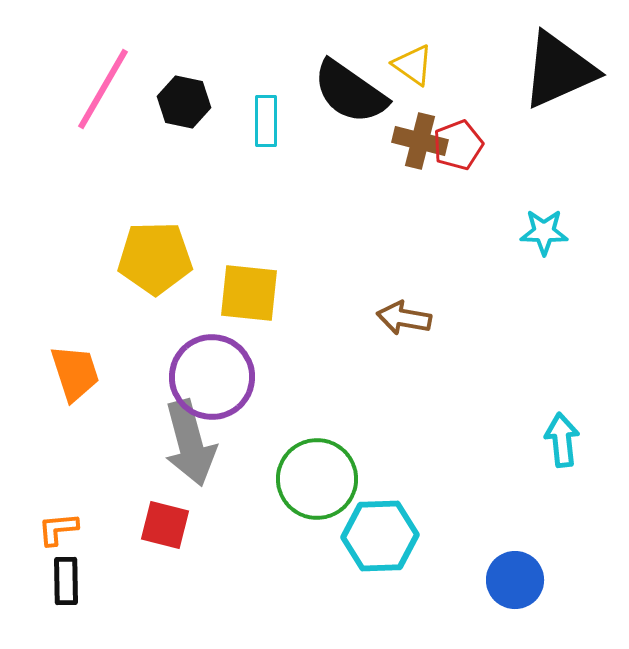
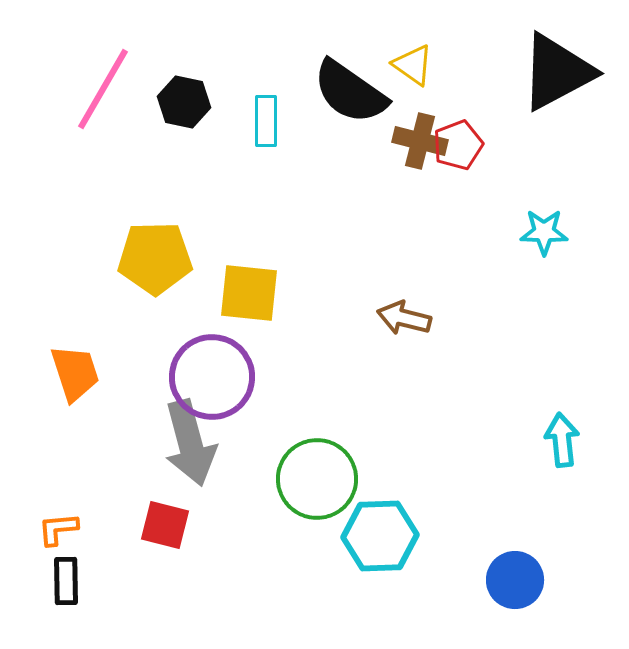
black triangle: moved 2 px left, 2 px down; rotated 4 degrees counterclockwise
brown arrow: rotated 4 degrees clockwise
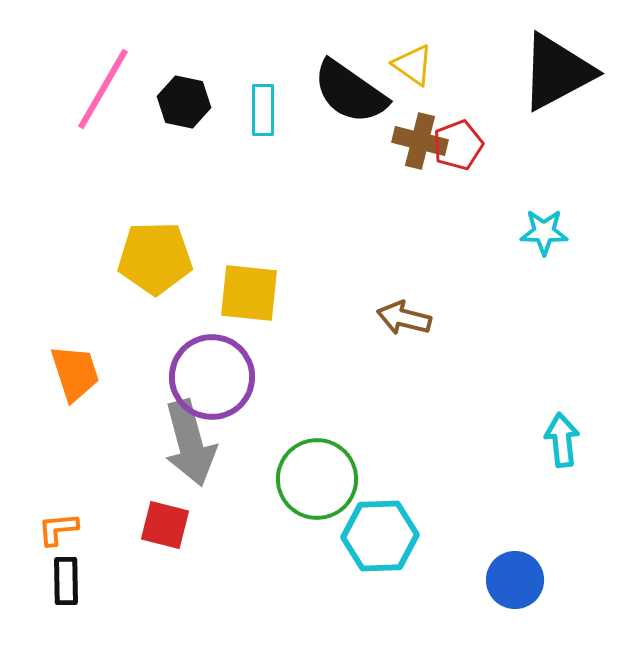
cyan rectangle: moved 3 px left, 11 px up
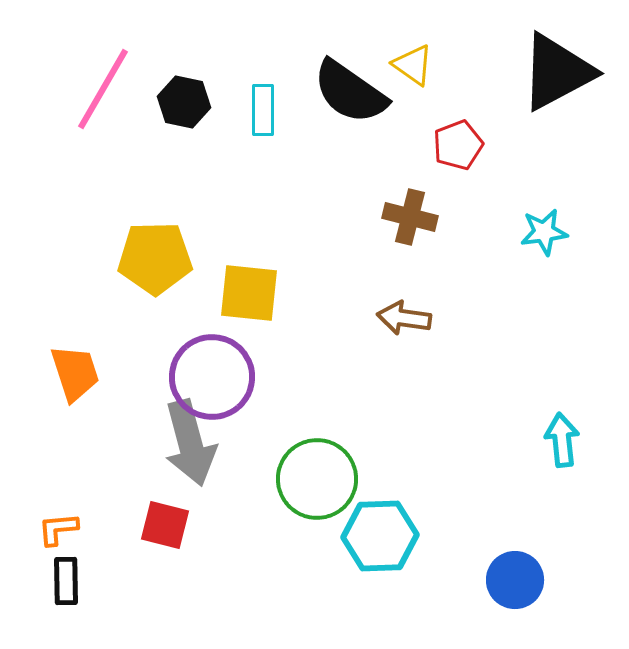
brown cross: moved 10 px left, 76 px down
cyan star: rotated 9 degrees counterclockwise
brown arrow: rotated 6 degrees counterclockwise
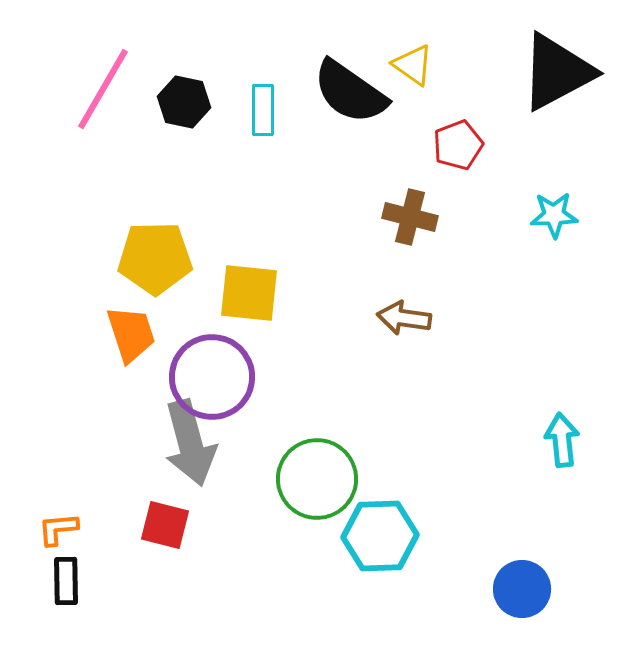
cyan star: moved 10 px right, 17 px up; rotated 6 degrees clockwise
orange trapezoid: moved 56 px right, 39 px up
blue circle: moved 7 px right, 9 px down
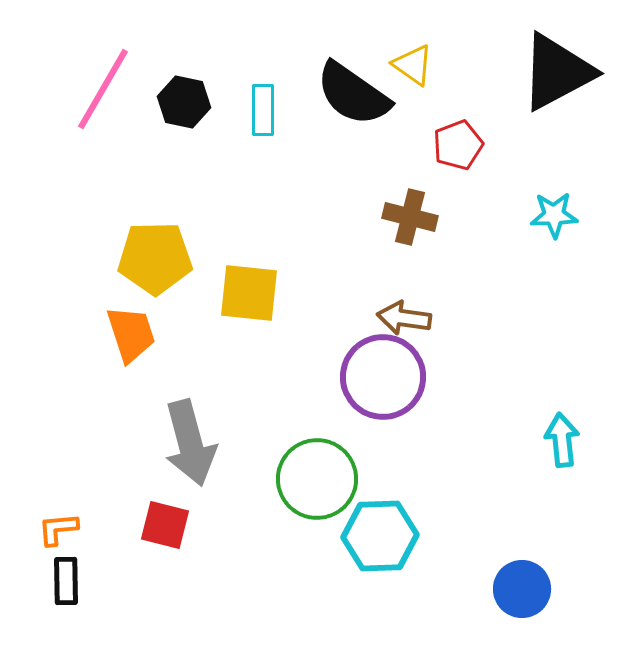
black semicircle: moved 3 px right, 2 px down
purple circle: moved 171 px right
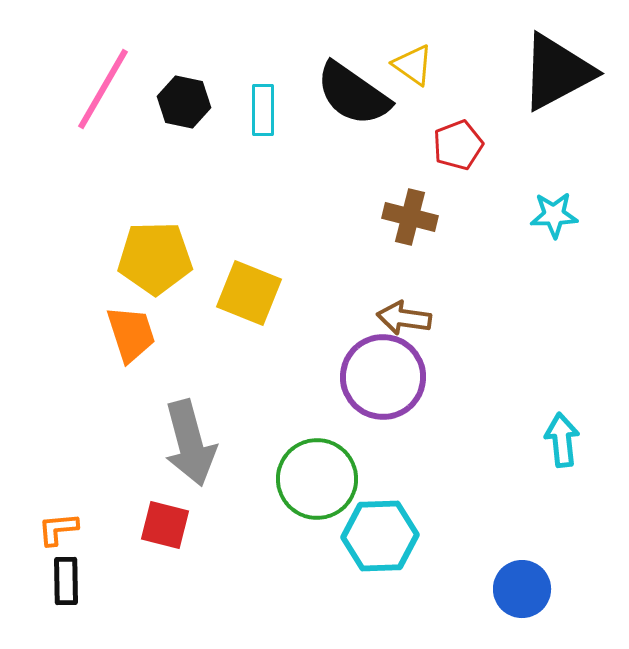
yellow square: rotated 16 degrees clockwise
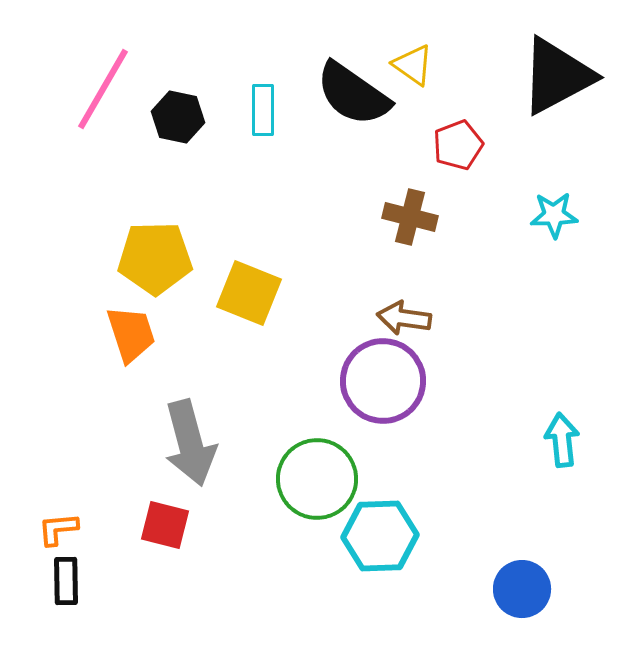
black triangle: moved 4 px down
black hexagon: moved 6 px left, 15 px down
purple circle: moved 4 px down
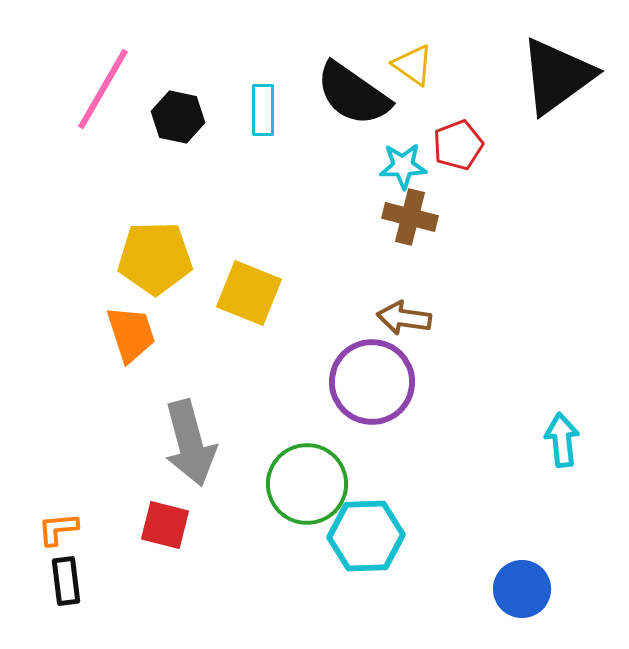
black triangle: rotated 8 degrees counterclockwise
cyan star: moved 151 px left, 49 px up
purple circle: moved 11 px left, 1 px down
green circle: moved 10 px left, 5 px down
cyan hexagon: moved 14 px left
black rectangle: rotated 6 degrees counterclockwise
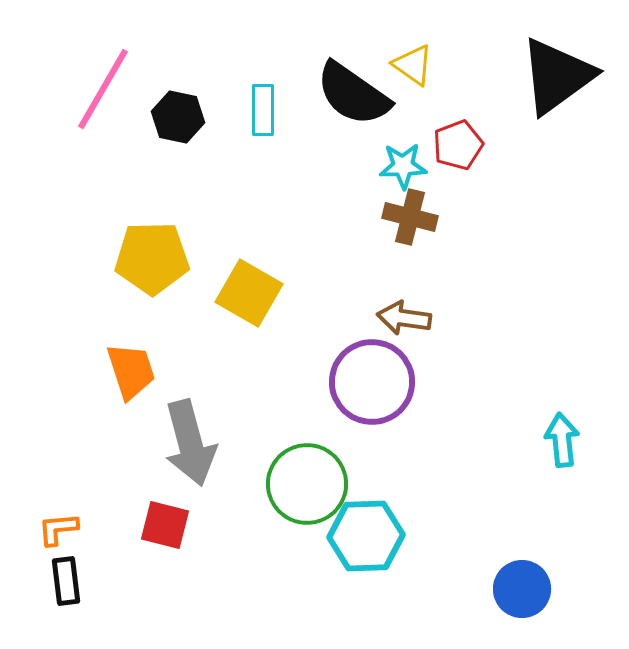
yellow pentagon: moved 3 px left
yellow square: rotated 8 degrees clockwise
orange trapezoid: moved 37 px down
